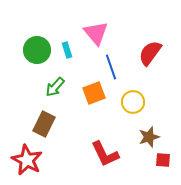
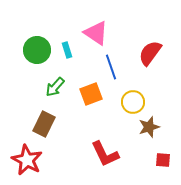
pink triangle: rotated 16 degrees counterclockwise
orange square: moved 3 px left, 1 px down
brown star: moved 10 px up
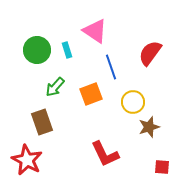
pink triangle: moved 1 px left, 2 px up
brown rectangle: moved 2 px left, 2 px up; rotated 45 degrees counterclockwise
red square: moved 1 px left, 7 px down
